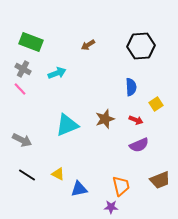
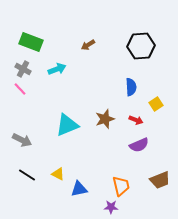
cyan arrow: moved 4 px up
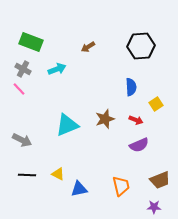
brown arrow: moved 2 px down
pink line: moved 1 px left
black line: rotated 30 degrees counterclockwise
purple star: moved 43 px right
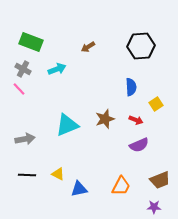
gray arrow: moved 3 px right, 1 px up; rotated 36 degrees counterclockwise
orange trapezoid: rotated 40 degrees clockwise
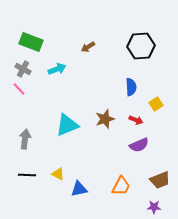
gray arrow: rotated 72 degrees counterclockwise
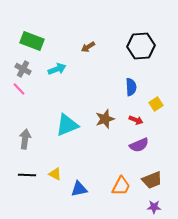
green rectangle: moved 1 px right, 1 px up
yellow triangle: moved 3 px left
brown trapezoid: moved 8 px left
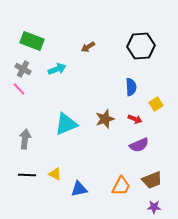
red arrow: moved 1 px left, 1 px up
cyan triangle: moved 1 px left, 1 px up
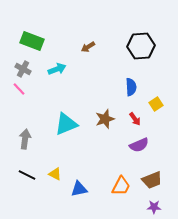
red arrow: rotated 32 degrees clockwise
black line: rotated 24 degrees clockwise
